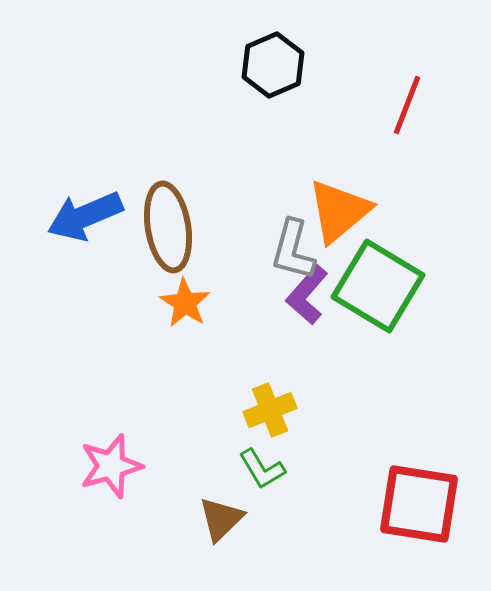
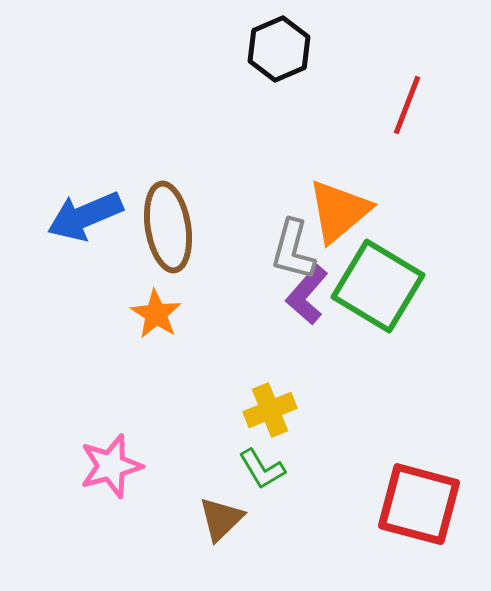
black hexagon: moved 6 px right, 16 px up
orange star: moved 29 px left, 11 px down
red square: rotated 6 degrees clockwise
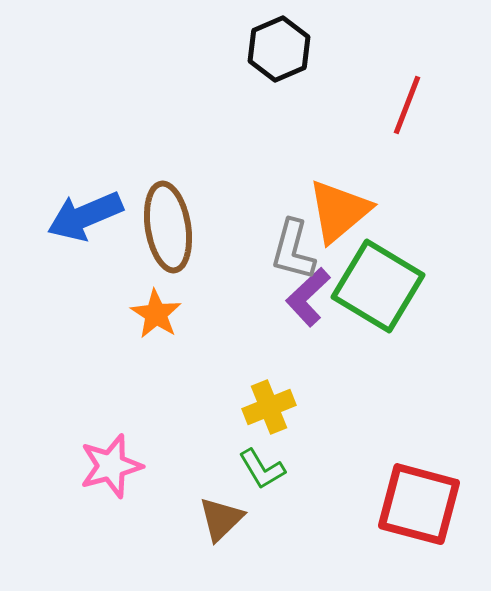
purple L-shape: moved 1 px right, 2 px down; rotated 6 degrees clockwise
yellow cross: moved 1 px left, 3 px up
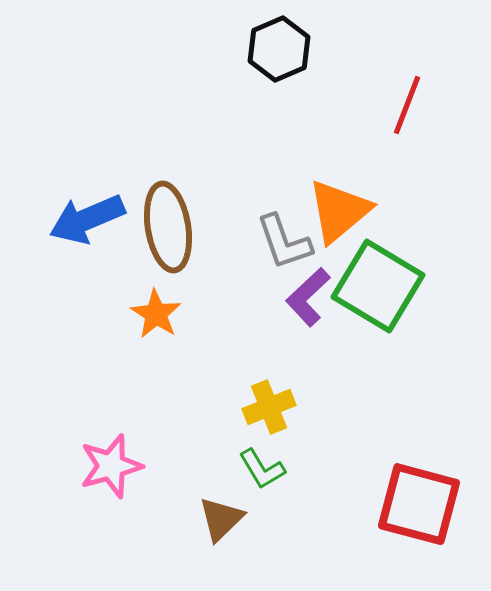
blue arrow: moved 2 px right, 3 px down
gray L-shape: moved 9 px left, 8 px up; rotated 34 degrees counterclockwise
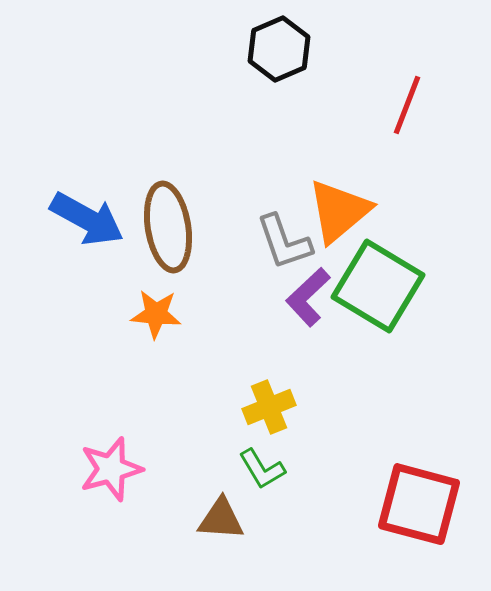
blue arrow: rotated 128 degrees counterclockwise
orange star: rotated 27 degrees counterclockwise
pink star: moved 3 px down
brown triangle: rotated 48 degrees clockwise
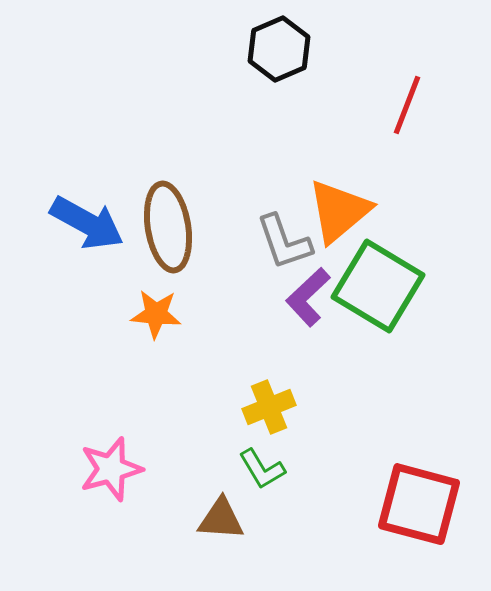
blue arrow: moved 4 px down
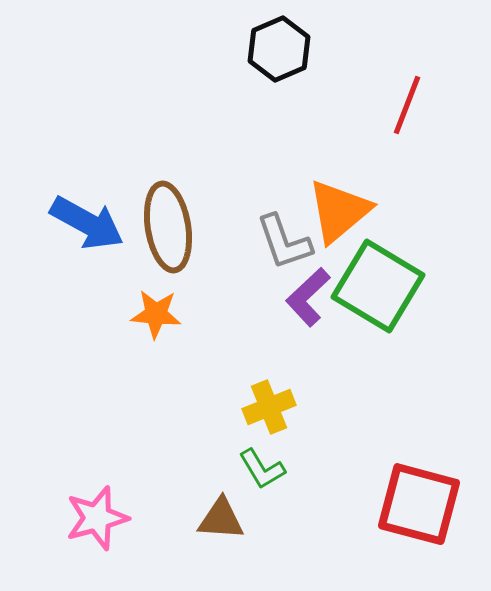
pink star: moved 14 px left, 49 px down
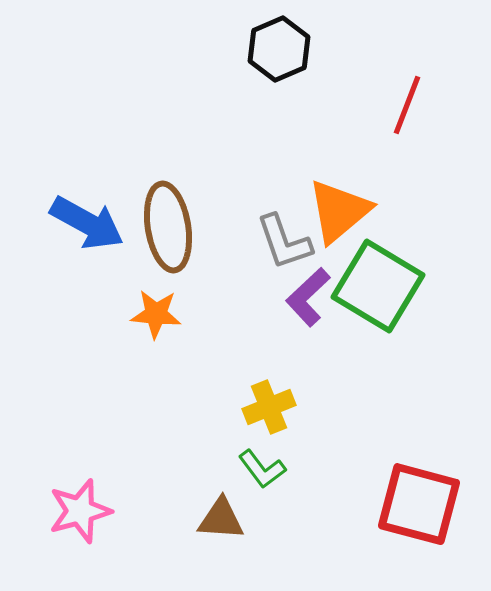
green L-shape: rotated 6 degrees counterclockwise
pink star: moved 17 px left, 7 px up
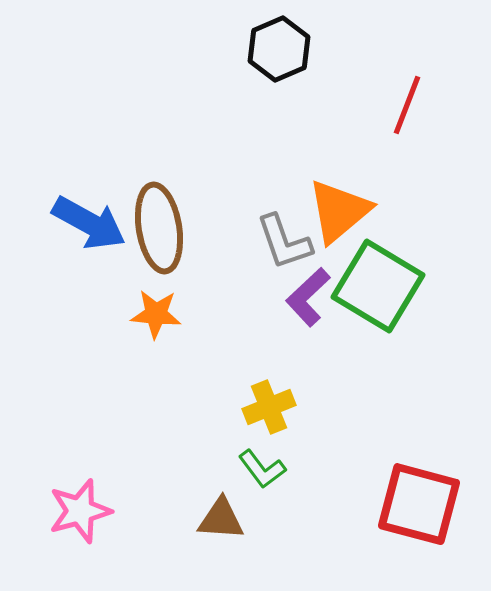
blue arrow: moved 2 px right
brown ellipse: moved 9 px left, 1 px down
